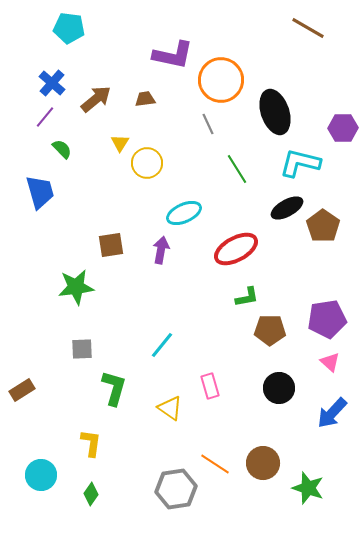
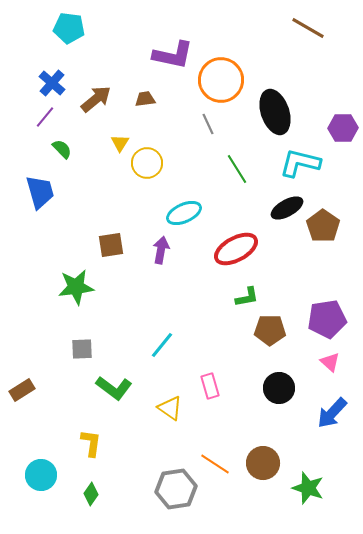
green L-shape at (114, 388): rotated 111 degrees clockwise
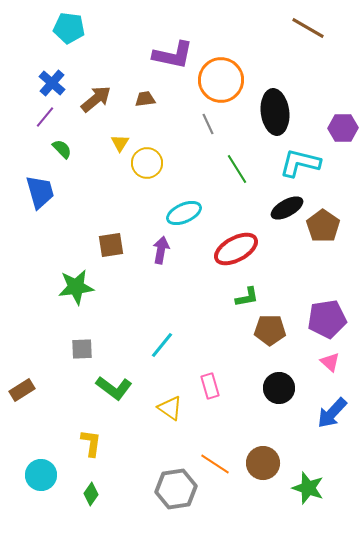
black ellipse at (275, 112): rotated 12 degrees clockwise
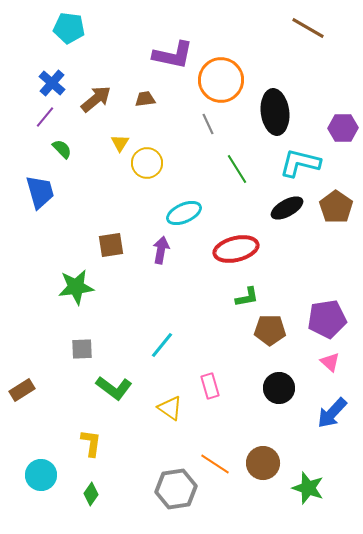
brown pentagon at (323, 226): moved 13 px right, 19 px up
red ellipse at (236, 249): rotated 15 degrees clockwise
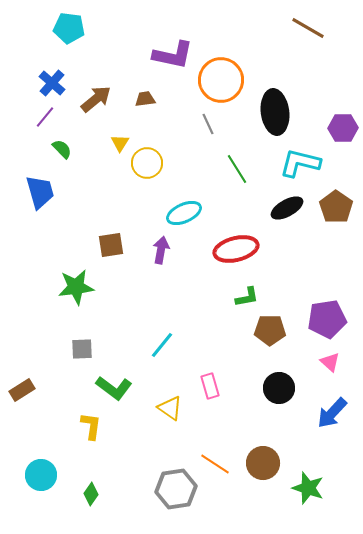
yellow L-shape at (91, 443): moved 17 px up
